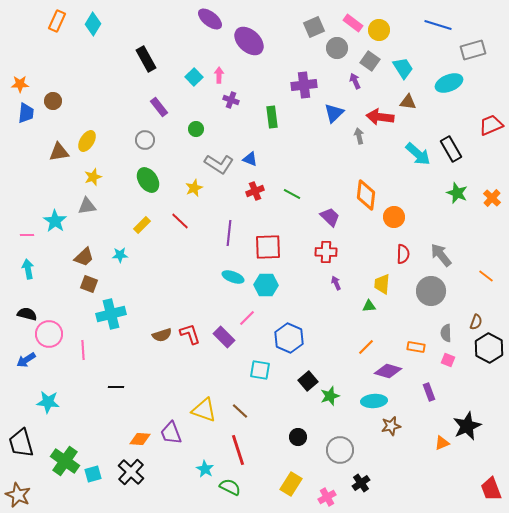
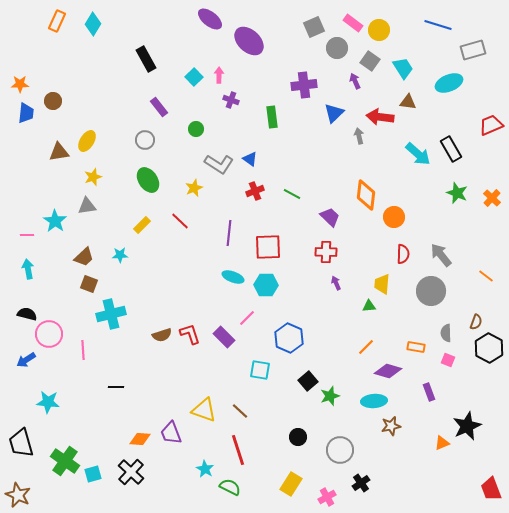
blue triangle at (250, 159): rotated 14 degrees clockwise
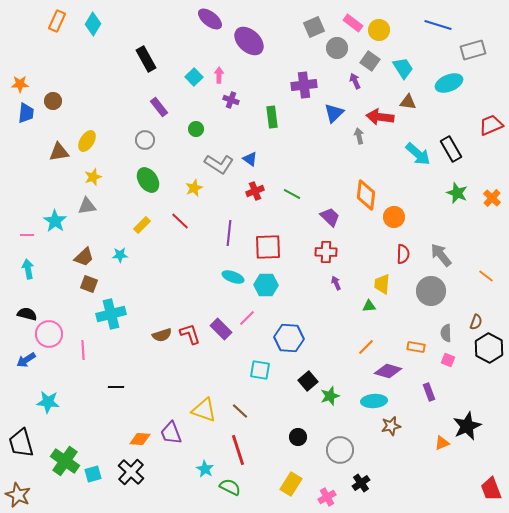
purple rectangle at (224, 337): moved 3 px left, 8 px up
blue hexagon at (289, 338): rotated 20 degrees counterclockwise
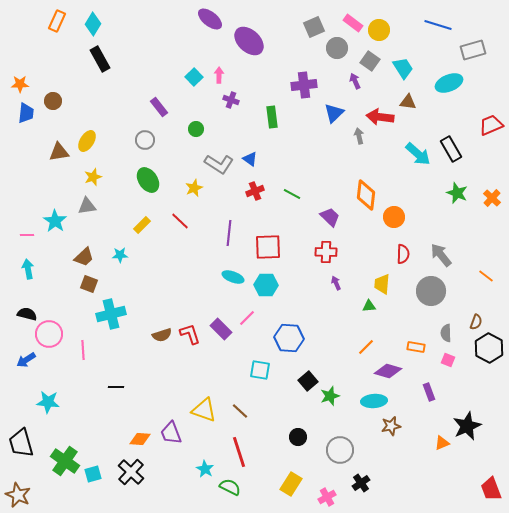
black rectangle at (146, 59): moved 46 px left
red line at (238, 450): moved 1 px right, 2 px down
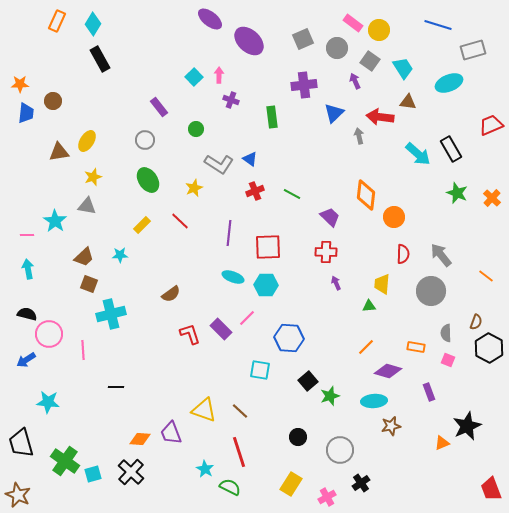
gray square at (314, 27): moved 11 px left, 12 px down
gray triangle at (87, 206): rotated 18 degrees clockwise
brown semicircle at (162, 335): moved 9 px right, 41 px up; rotated 18 degrees counterclockwise
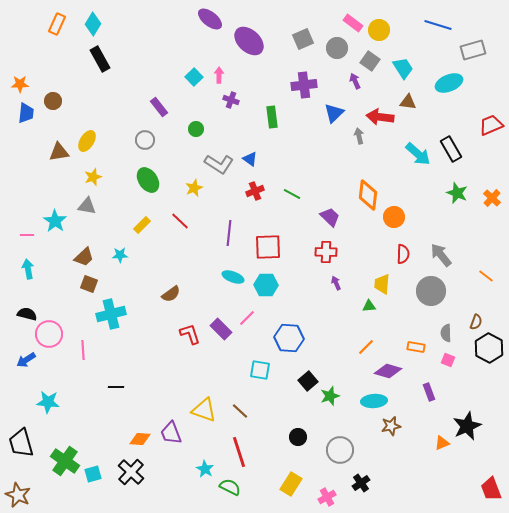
orange rectangle at (57, 21): moved 3 px down
orange diamond at (366, 195): moved 2 px right
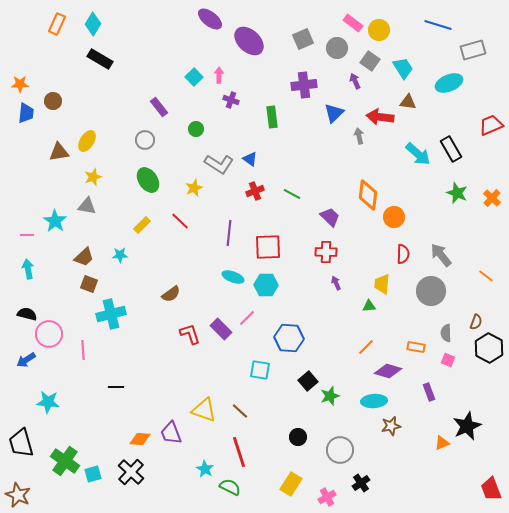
black rectangle at (100, 59): rotated 30 degrees counterclockwise
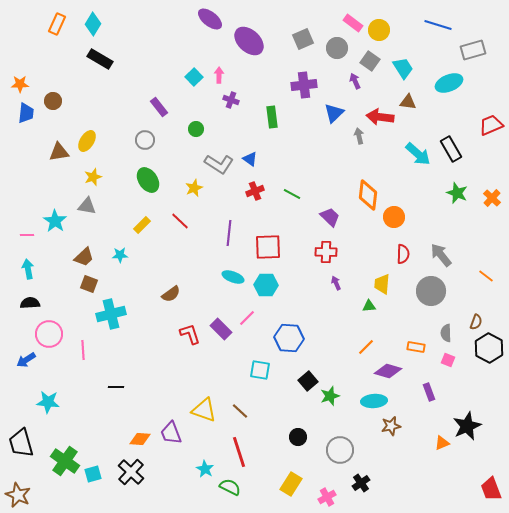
black semicircle at (27, 314): moved 3 px right, 11 px up; rotated 18 degrees counterclockwise
